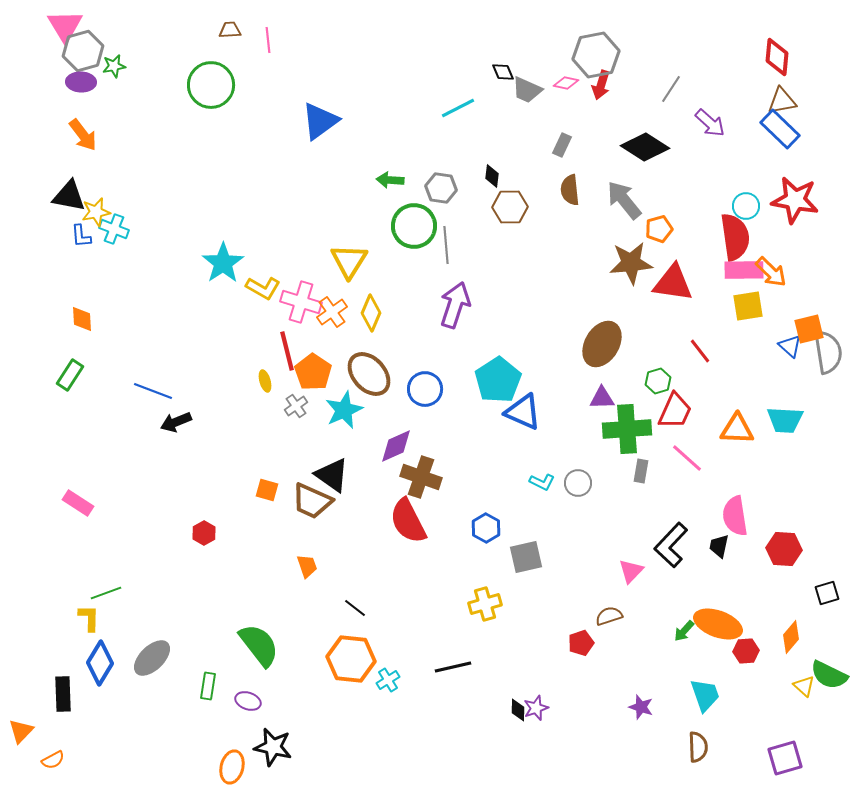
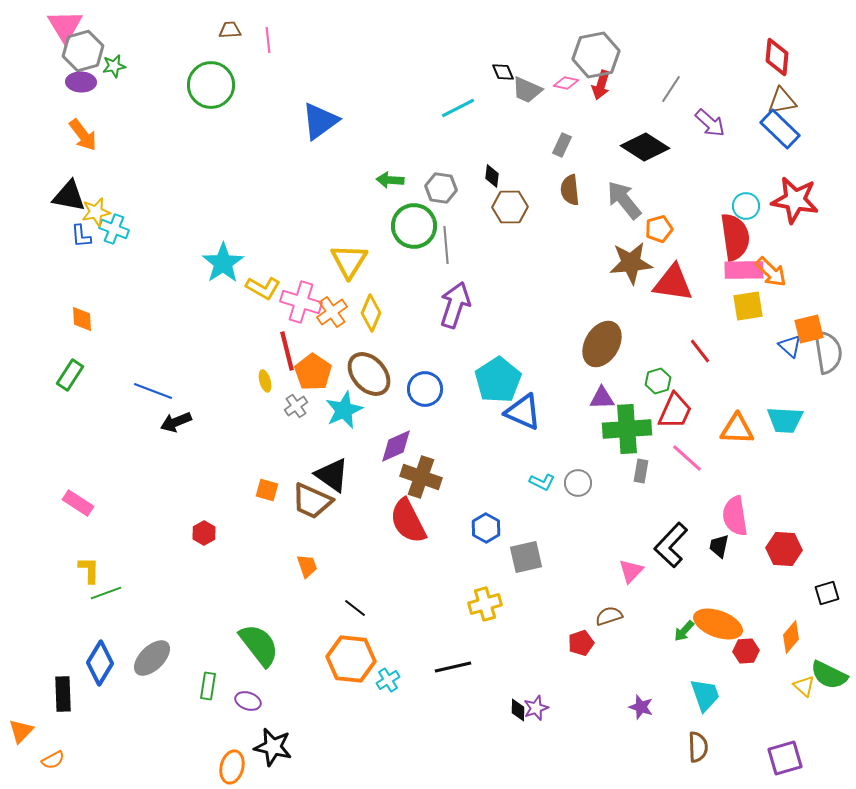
yellow L-shape at (89, 618): moved 48 px up
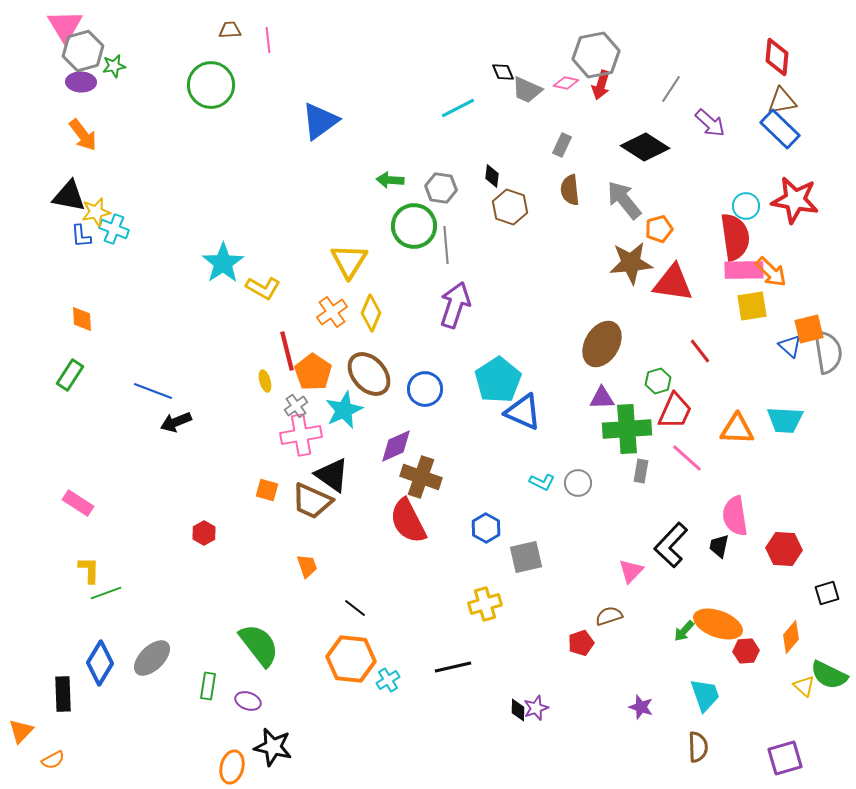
brown hexagon at (510, 207): rotated 20 degrees clockwise
pink cross at (301, 302): moved 133 px down; rotated 27 degrees counterclockwise
yellow square at (748, 306): moved 4 px right
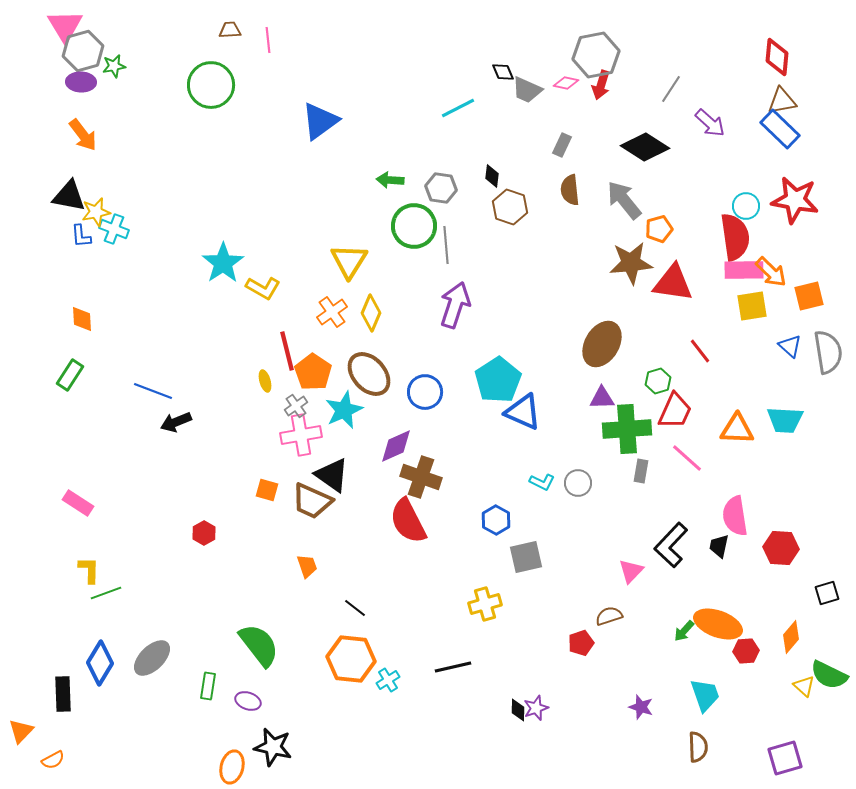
orange square at (809, 329): moved 33 px up
blue circle at (425, 389): moved 3 px down
blue hexagon at (486, 528): moved 10 px right, 8 px up
red hexagon at (784, 549): moved 3 px left, 1 px up
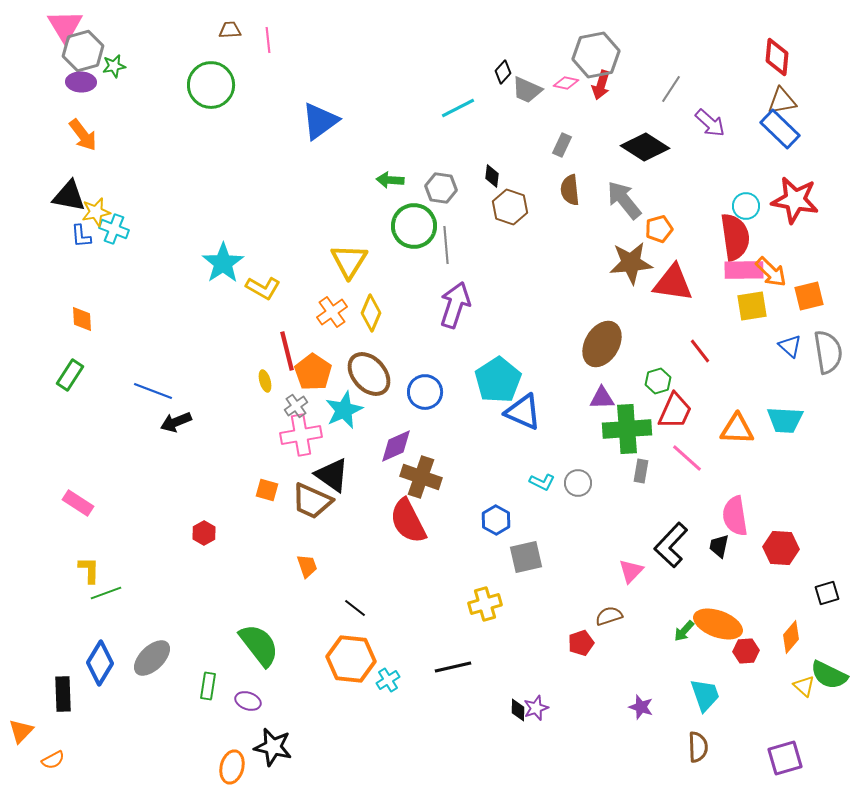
black diamond at (503, 72): rotated 65 degrees clockwise
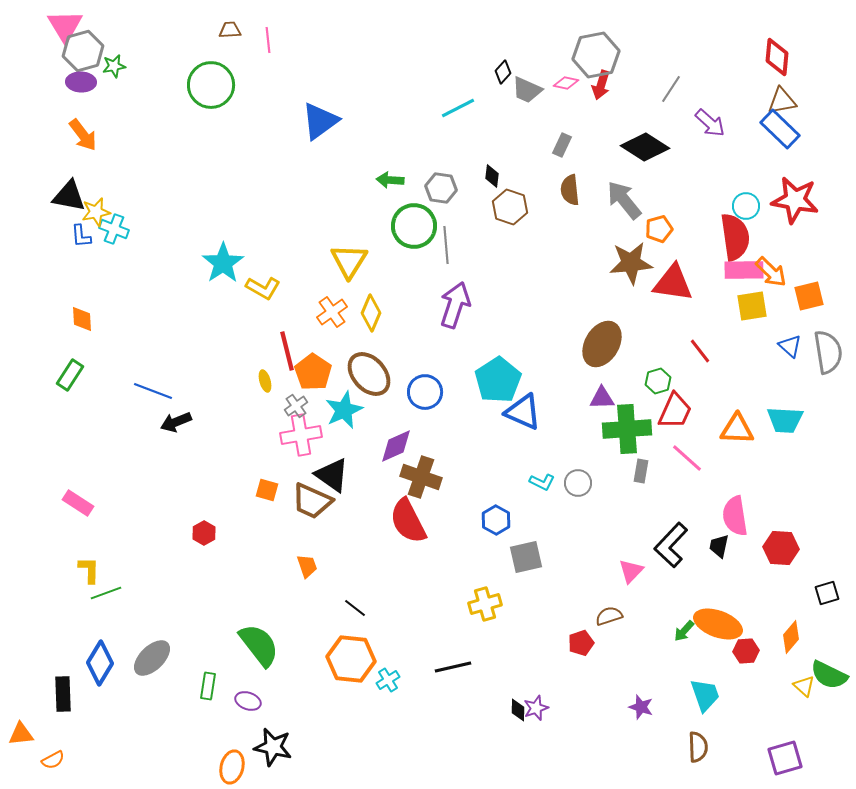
orange triangle at (21, 731): moved 3 px down; rotated 40 degrees clockwise
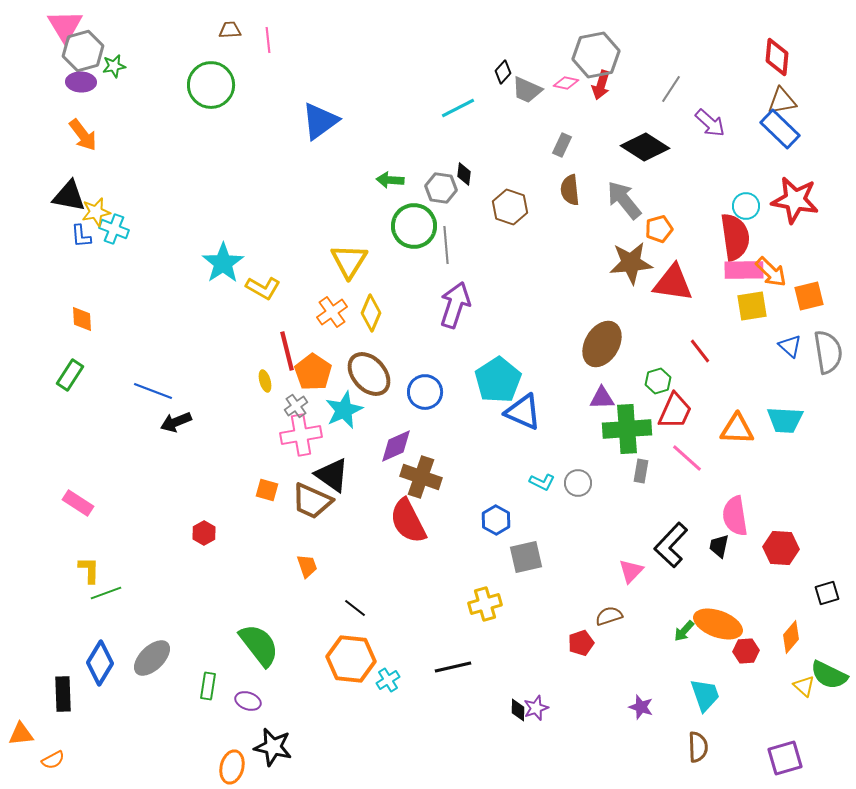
black diamond at (492, 176): moved 28 px left, 2 px up
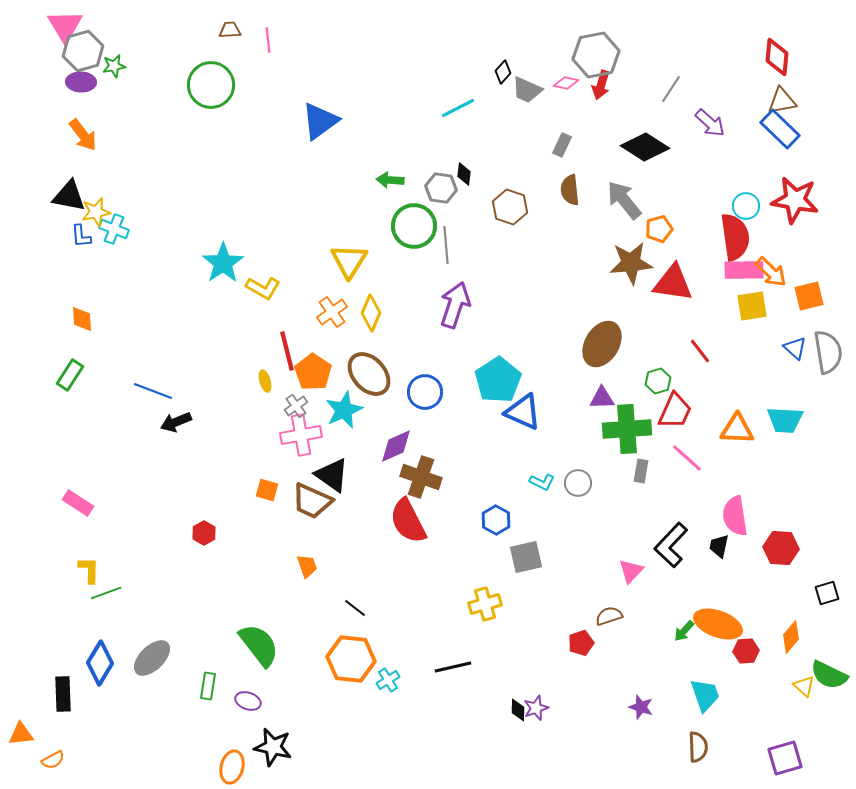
blue triangle at (790, 346): moved 5 px right, 2 px down
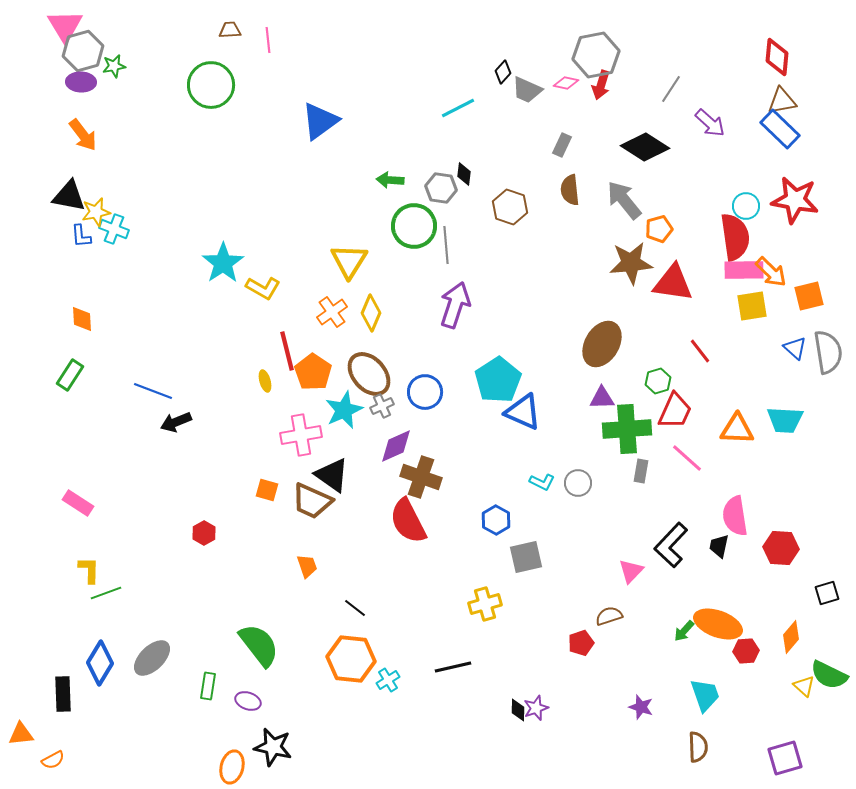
gray cross at (296, 406): moved 86 px right; rotated 10 degrees clockwise
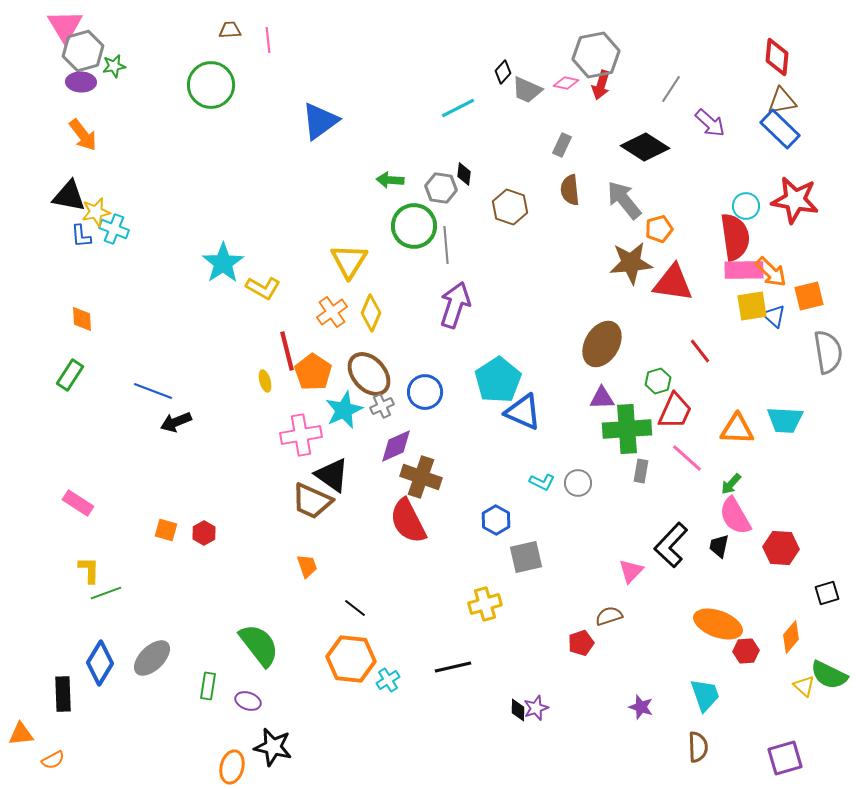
blue triangle at (795, 348): moved 21 px left, 32 px up
orange square at (267, 490): moved 101 px left, 40 px down
pink semicircle at (735, 516): rotated 21 degrees counterclockwise
green arrow at (684, 631): moved 47 px right, 147 px up
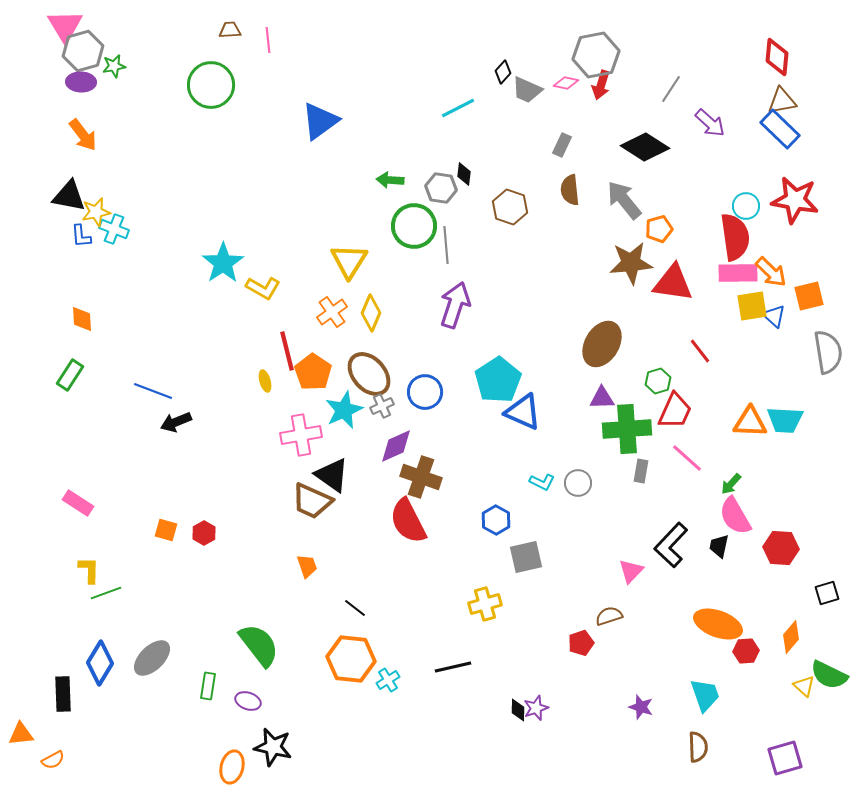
pink rectangle at (744, 270): moved 6 px left, 3 px down
orange triangle at (737, 429): moved 13 px right, 7 px up
